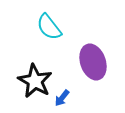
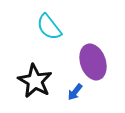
blue arrow: moved 13 px right, 6 px up
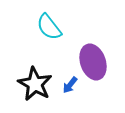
black star: moved 3 px down
blue arrow: moved 5 px left, 7 px up
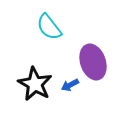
blue arrow: rotated 24 degrees clockwise
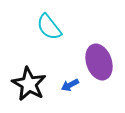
purple ellipse: moved 6 px right
black star: moved 6 px left
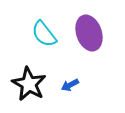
cyan semicircle: moved 5 px left, 7 px down
purple ellipse: moved 10 px left, 29 px up
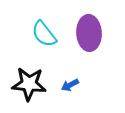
purple ellipse: rotated 16 degrees clockwise
black star: rotated 24 degrees counterclockwise
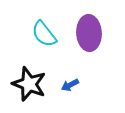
black star: rotated 16 degrees clockwise
